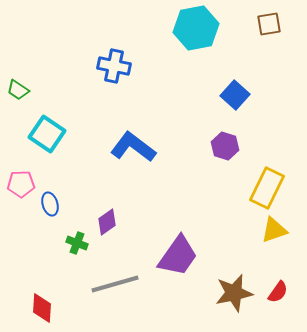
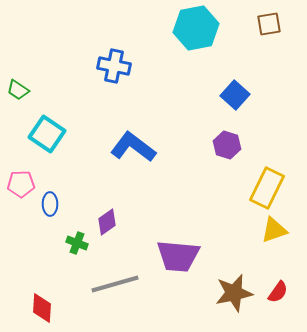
purple hexagon: moved 2 px right, 1 px up
blue ellipse: rotated 15 degrees clockwise
purple trapezoid: rotated 60 degrees clockwise
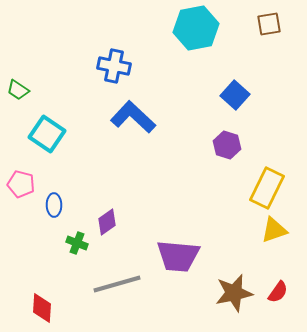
blue L-shape: moved 30 px up; rotated 6 degrees clockwise
pink pentagon: rotated 16 degrees clockwise
blue ellipse: moved 4 px right, 1 px down
gray line: moved 2 px right
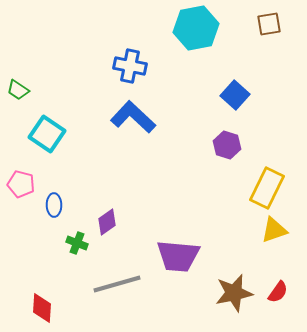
blue cross: moved 16 px right
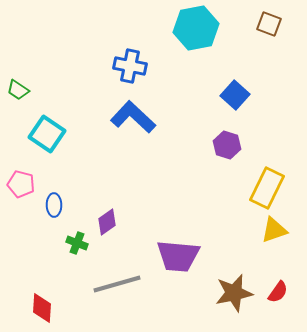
brown square: rotated 30 degrees clockwise
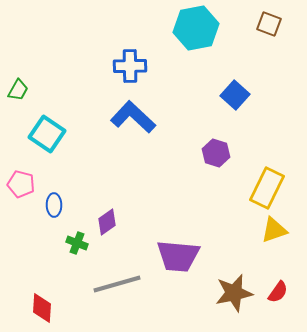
blue cross: rotated 12 degrees counterclockwise
green trapezoid: rotated 95 degrees counterclockwise
purple hexagon: moved 11 px left, 8 px down
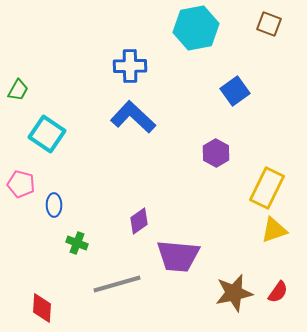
blue square: moved 4 px up; rotated 12 degrees clockwise
purple hexagon: rotated 12 degrees clockwise
purple diamond: moved 32 px right, 1 px up
